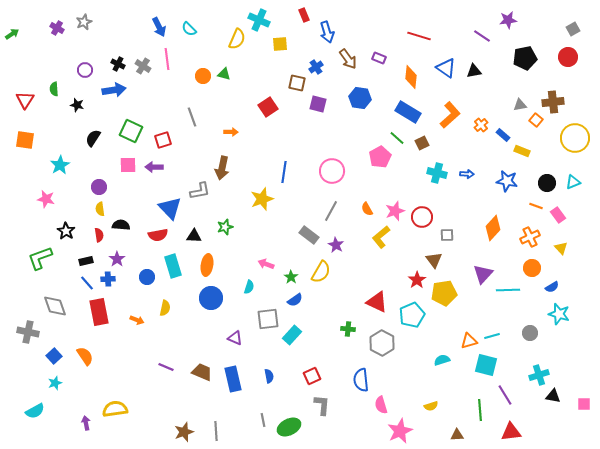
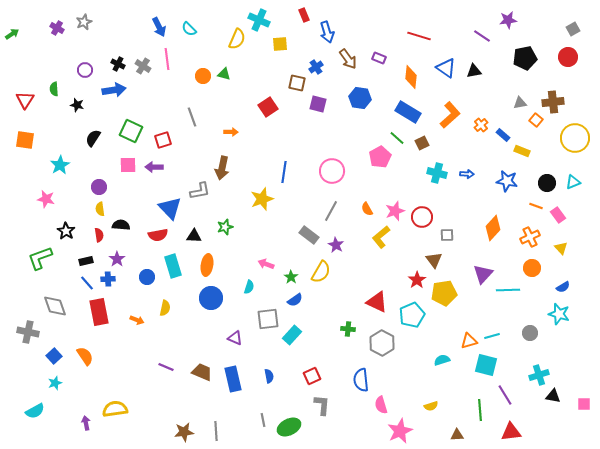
gray triangle at (520, 105): moved 2 px up
blue semicircle at (552, 287): moved 11 px right
brown star at (184, 432): rotated 12 degrees clockwise
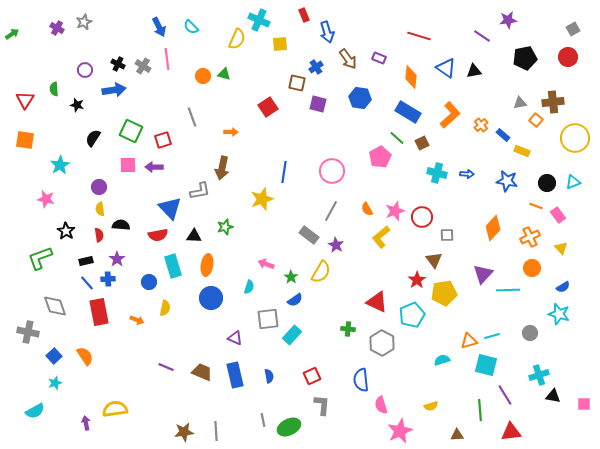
cyan semicircle at (189, 29): moved 2 px right, 2 px up
blue circle at (147, 277): moved 2 px right, 5 px down
blue rectangle at (233, 379): moved 2 px right, 4 px up
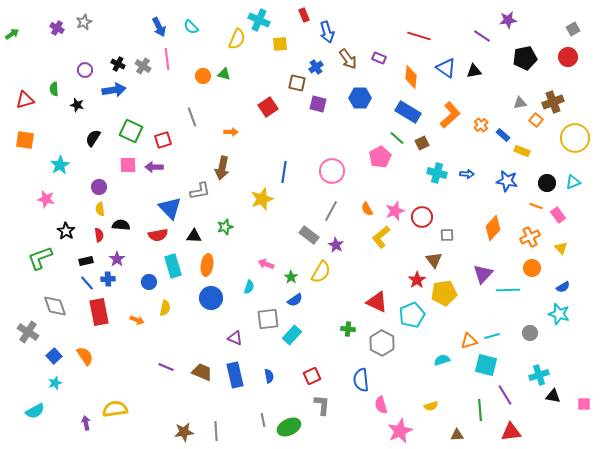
blue hexagon at (360, 98): rotated 10 degrees counterclockwise
red triangle at (25, 100): rotated 42 degrees clockwise
brown cross at (553, 102): rotated 15 degrees counterclockwise
gray cross at (28, 332): rotated 20 degrees clockwise
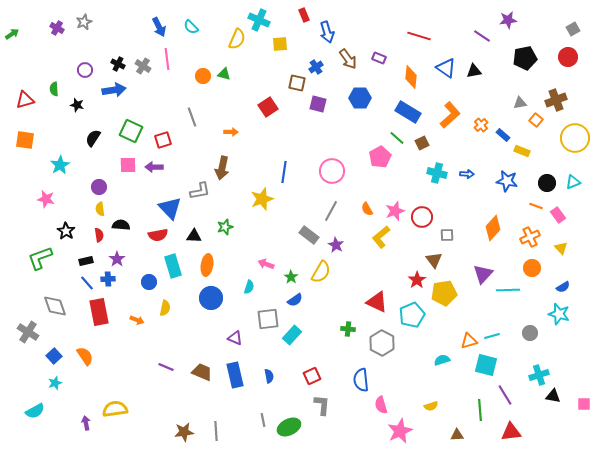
brown cross at (553, 102): moved 3 px right, 2 px up
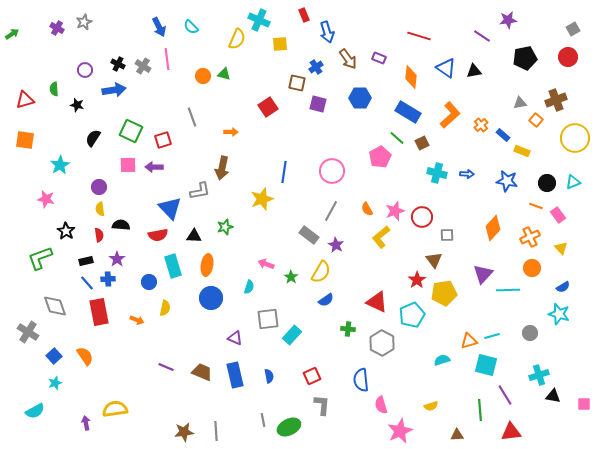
blue semicircle at (295, 300): moved 31 px right
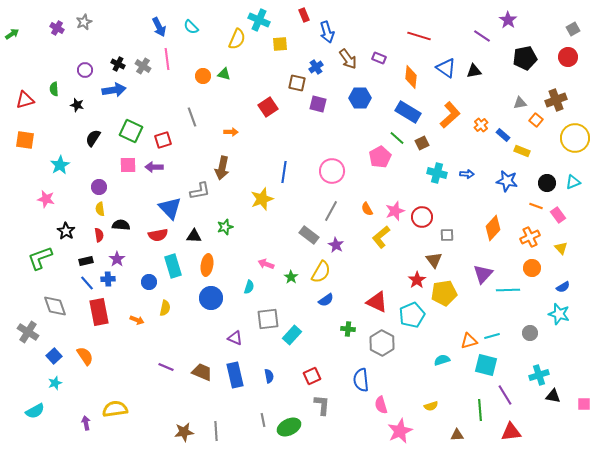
purple star at (508, 20): rotated 30 degrees counterclockwise
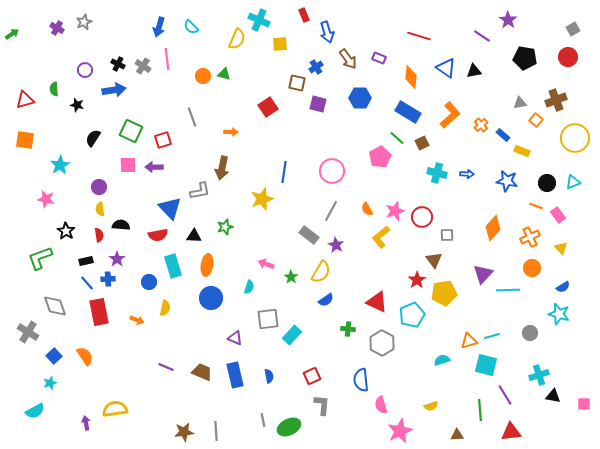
blue arrow at (159, 27): rotated 42 degrees clockwise
black pentagon at (525, 58): rotated 20 degrees clockwise
cyan star at (55, 383): moved 5 px left
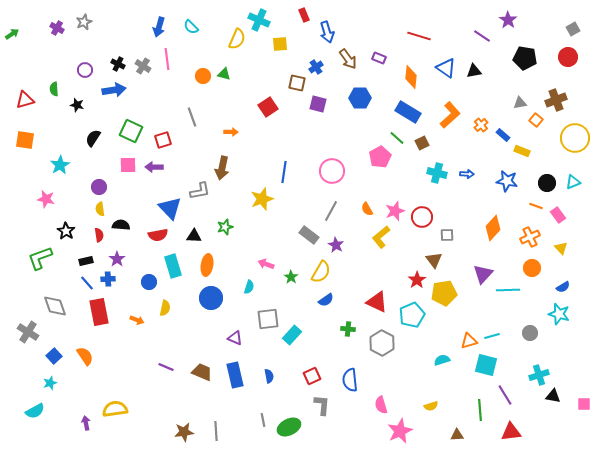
blue semicircle at (361, 380): moved 11 px left
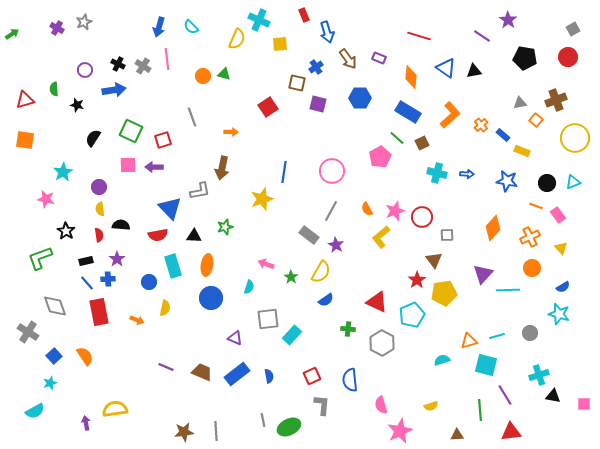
cyan star at (60, 165): moved 3 px right, 7 px down
cyan line at (492, 336): moved 5 px right
blue rectangle at (235, 375): moved 2 px right, 1 px up; rotated 65 degrees clockwise
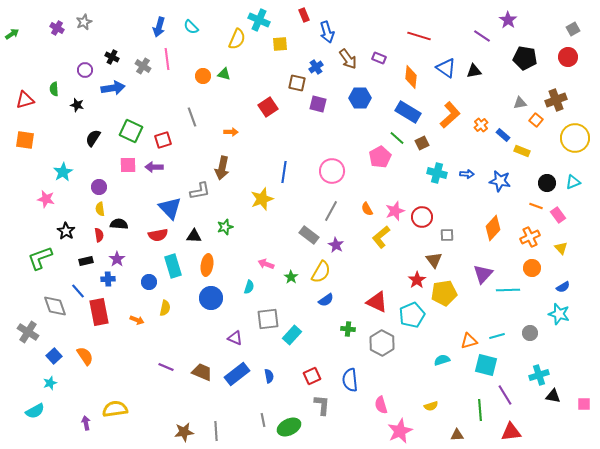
black cross at (118, 64): moved 6 px left, 7 px up
blue arrow at (114, 90): moved 1 px left, 2 px up
blue star at (507, 181): moved 7 px left
black semicircle at (121, 225): moved 2 px left, 1 px up
blue line at (87, 283): moved 9 px left, 8 px down
